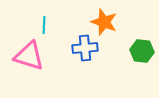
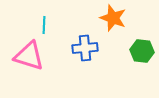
orange star: moved 9 px right, 4 px up
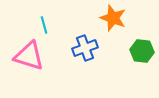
cyan line: rotated 18 degrees counterclockwise
blue cross: rotated 15 degrees counterclockwise
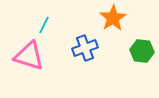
orange star: rotated 20 degrees clockwise
cyan line: rotated 42 degrees clockwise
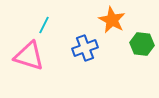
orange star: moved 1 px left, 2 px down; rotated 12 degrees counterclockwise
green hexagon: moved 7 px up
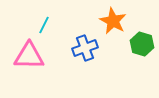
orange star: moved 1 px right, 1 px down
green hexagon: rotated 10 degrees clockwise
pink triangle: rotated 16 degrees counterclockwise
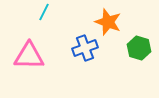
orange star: moved 5 px left, 1 px down; rotated 8 degrees counterclockwise
cyan line: moved 13 px up
green hexagon: moved 3 px left, 4 px down
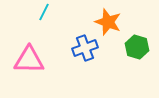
green hexagon: moved 2 px left, 1 px up
pink triangle: moved 4 px down
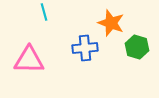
cyan line: rotated 42 degrees counterclockwise
orange star: moved 3 px right, 1 px down
blue cross: rotated 15 degrees clockwise
